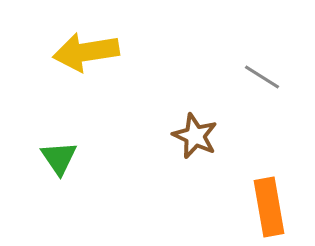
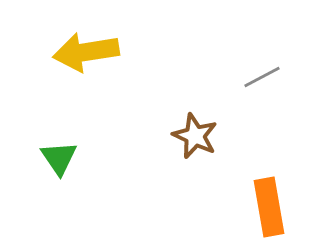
gray line: rotated 60 degrees counterclockwise
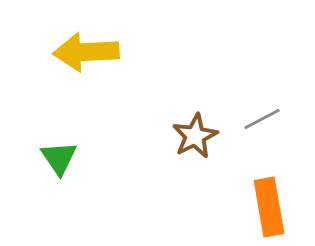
yellow arrow: rotated 6 degrees clockwise
gray line: moved 42 px down
brown star: rotated 21 degrees clockwise
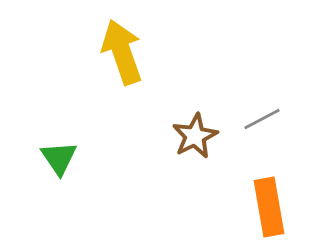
yellow arrow: moved 36 px right; rotated 74 degrees clockwise
